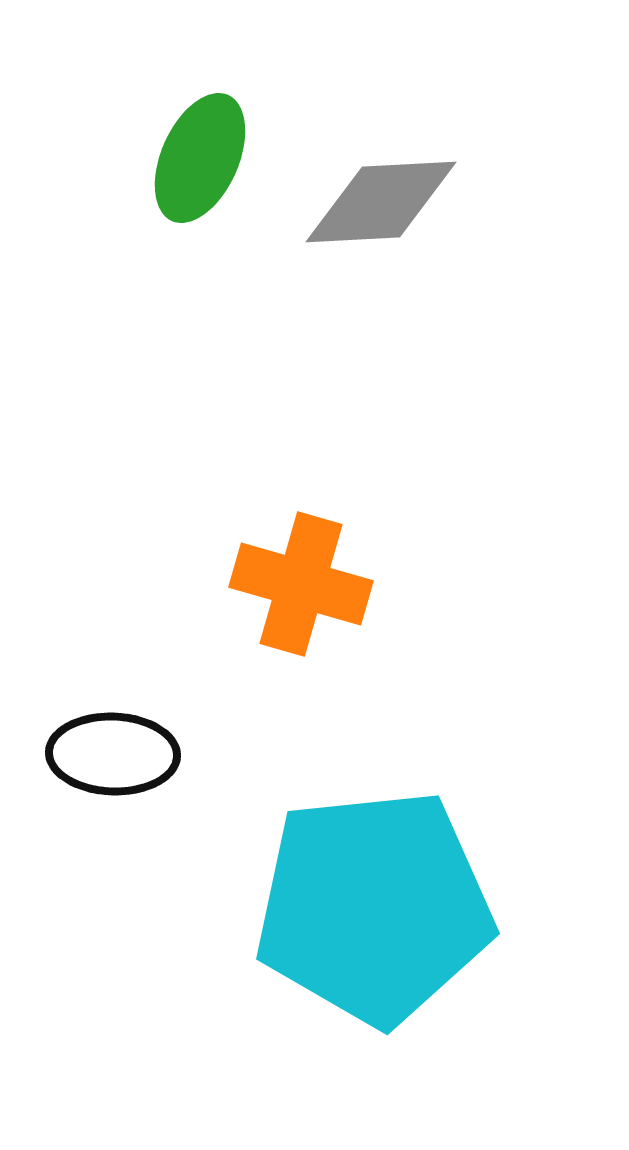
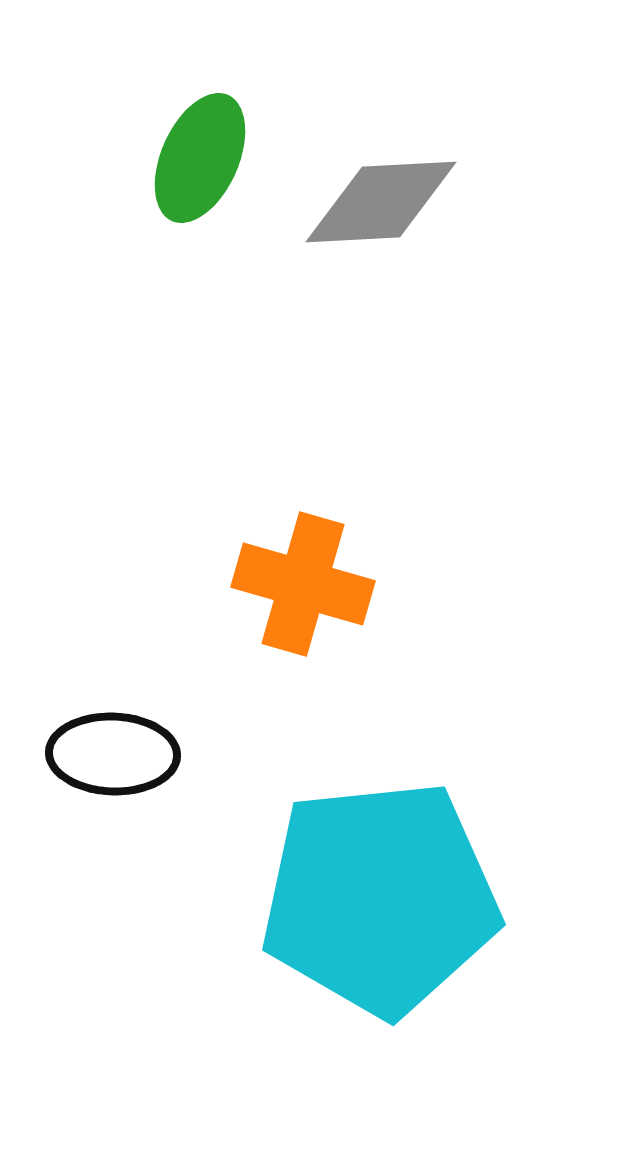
orange cross: moved 2 px right
cyan pentagon: moved 6 px right, 9 px up
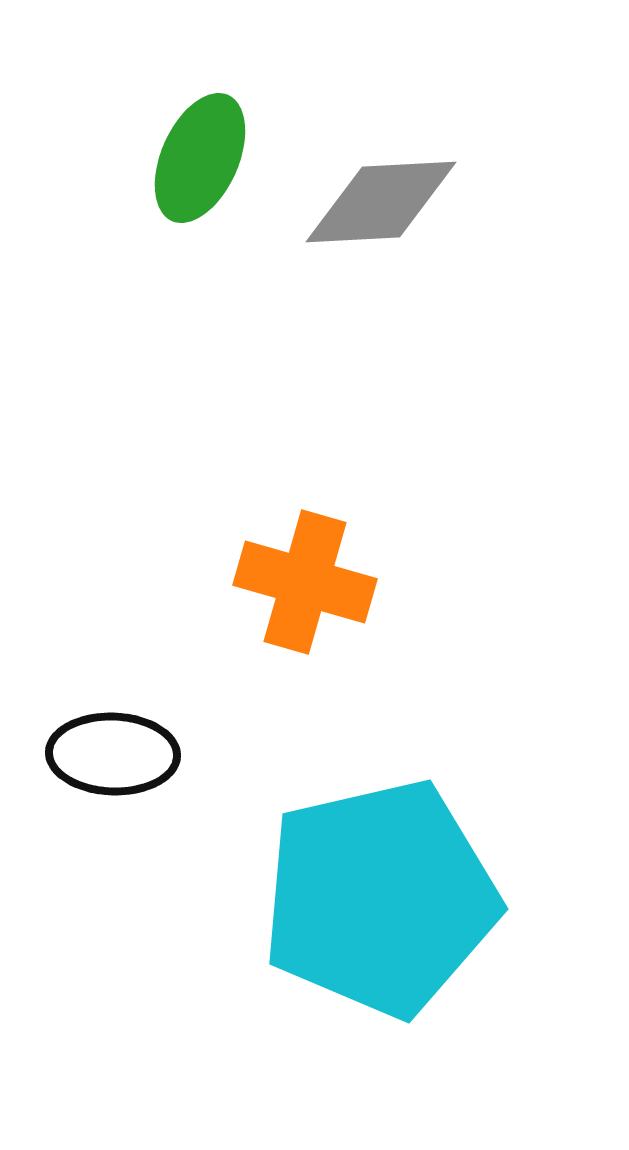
orange cross: moved 2 px right, 2 px up
cyan pentagon: rotated 7 degrees counterclockwise
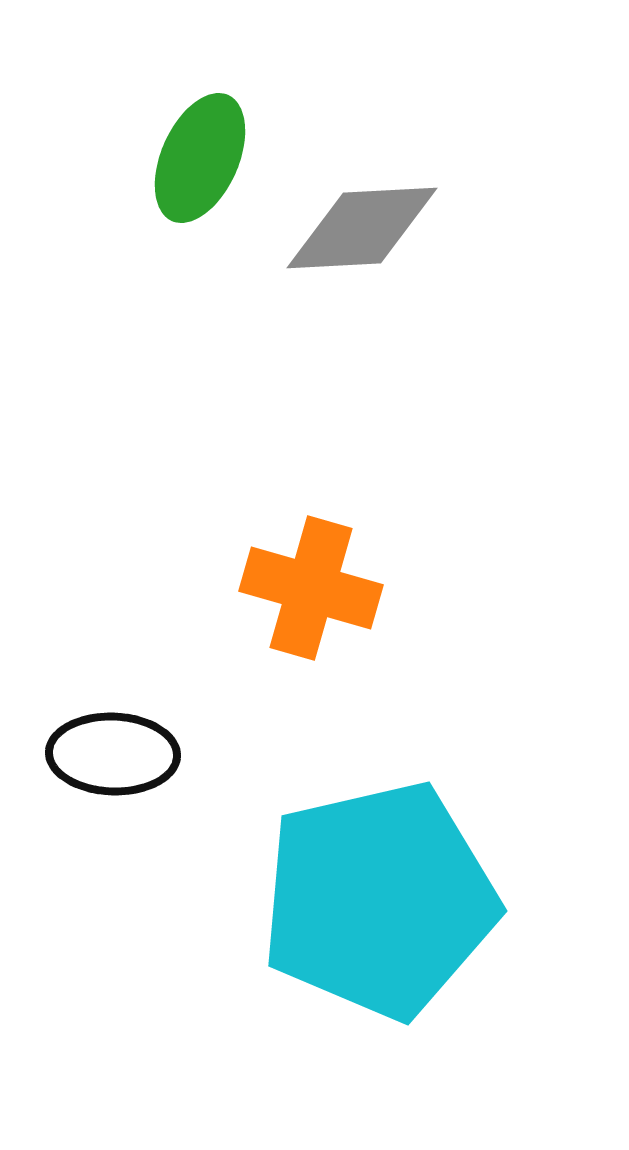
gray diamond: moved 19 px left, 26 px down
orange cross: moved 6 px right, 6 px down
cyan pentagon: moved 1 px left, 2 px down
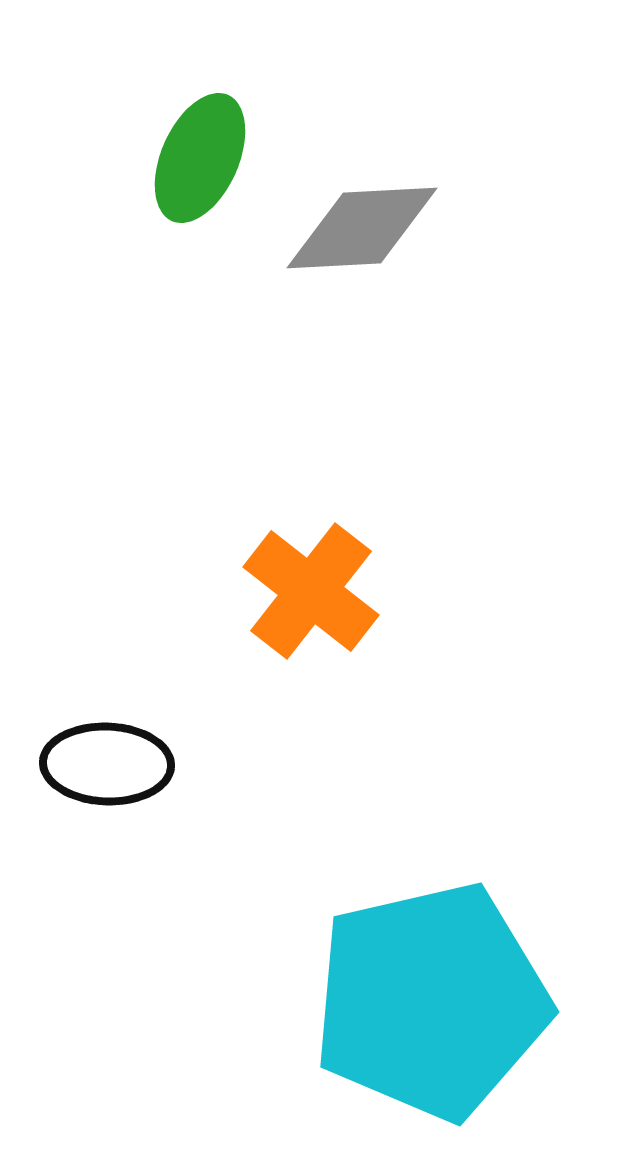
orange cross: moved 3 px down; rotated 22 degrees clockwise
black ellipse: moved 6 px left, 10 px down
cyan pentagon: moved 52 px right, 101 px down
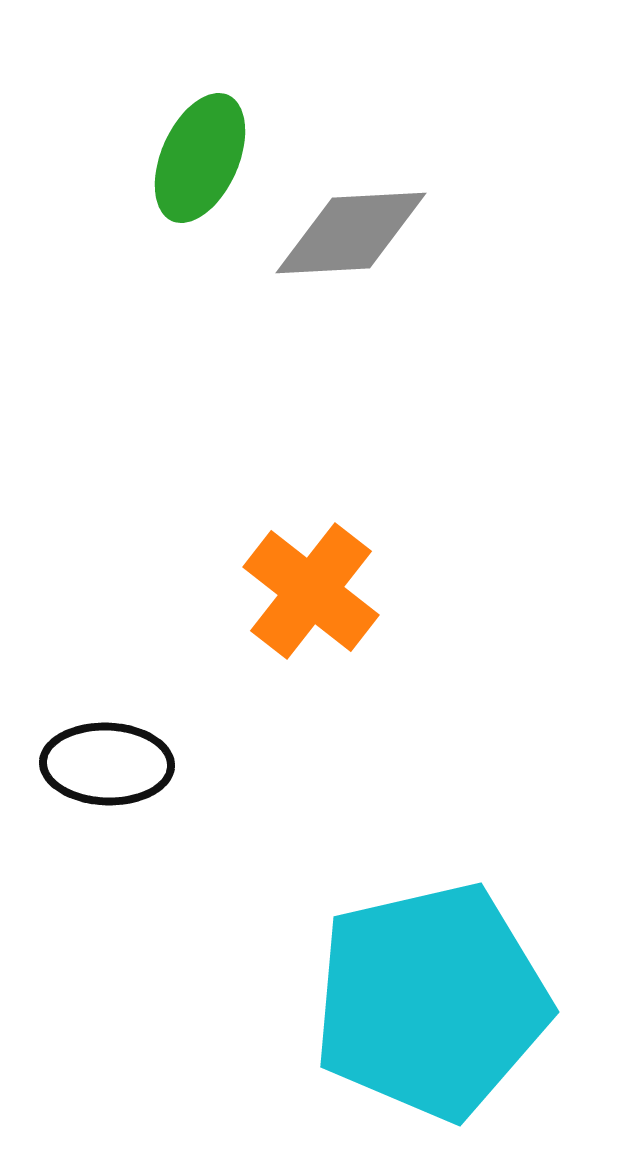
gray diamond: moved 11 px left, 5 px down
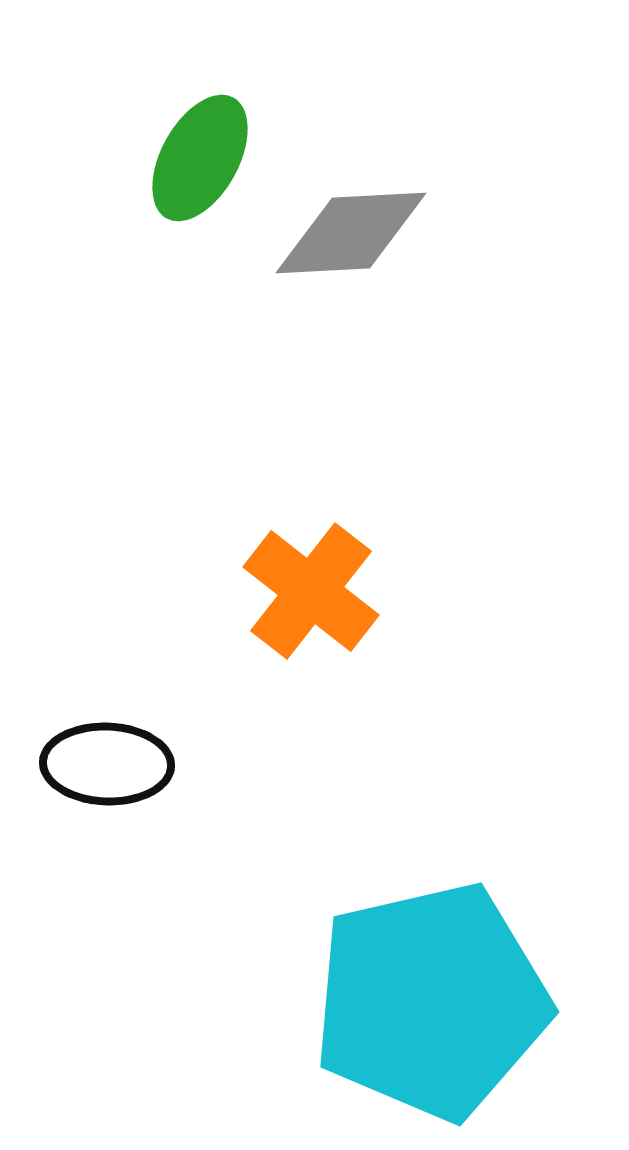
green ellipse: rotated 5 degrees clockwise
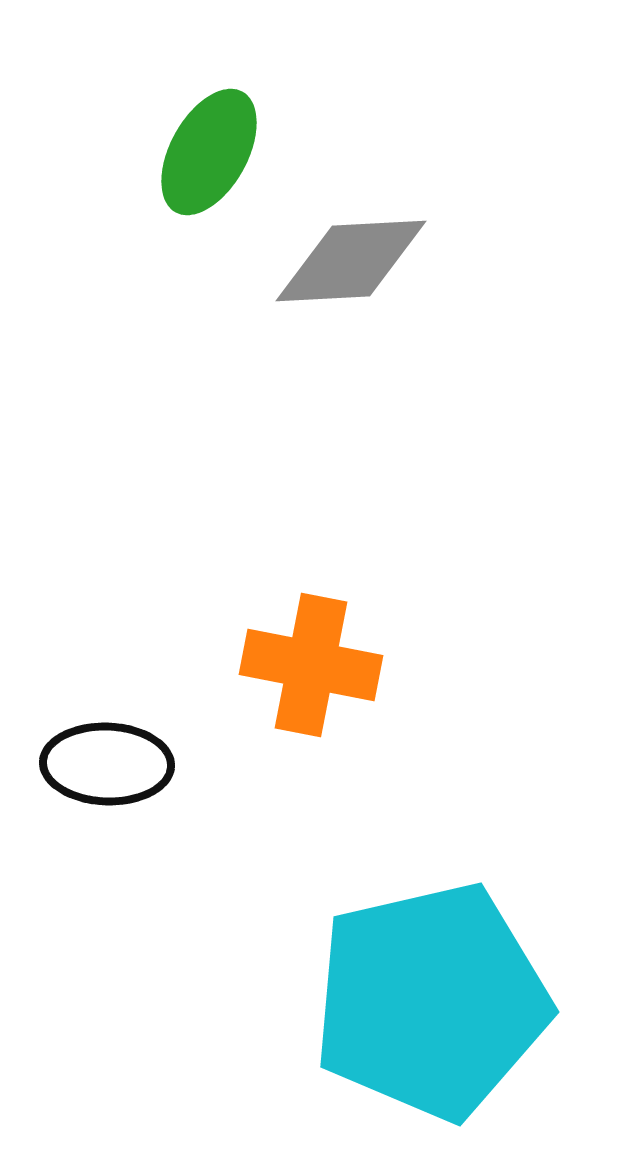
green ellipse: moved 9 px right, 6 px up
gray diamond: moved 28 px down
orange cross: moved 74 px down; rotated 27 degrees counterclockwise
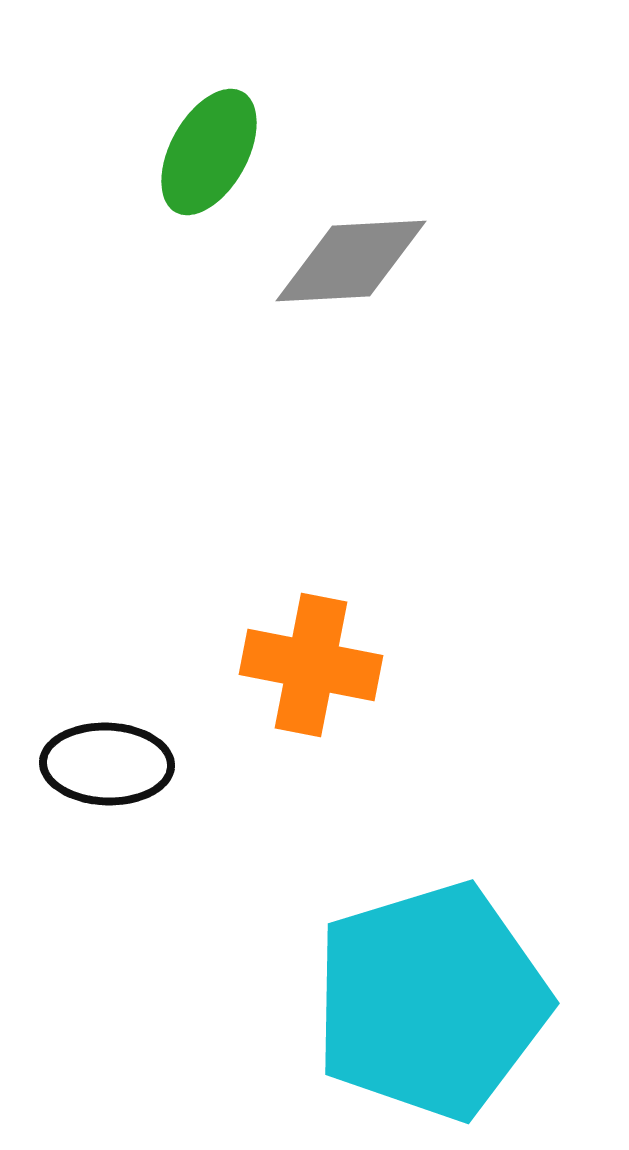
cyan pentagon: rotated 4 degrees counterclockwise
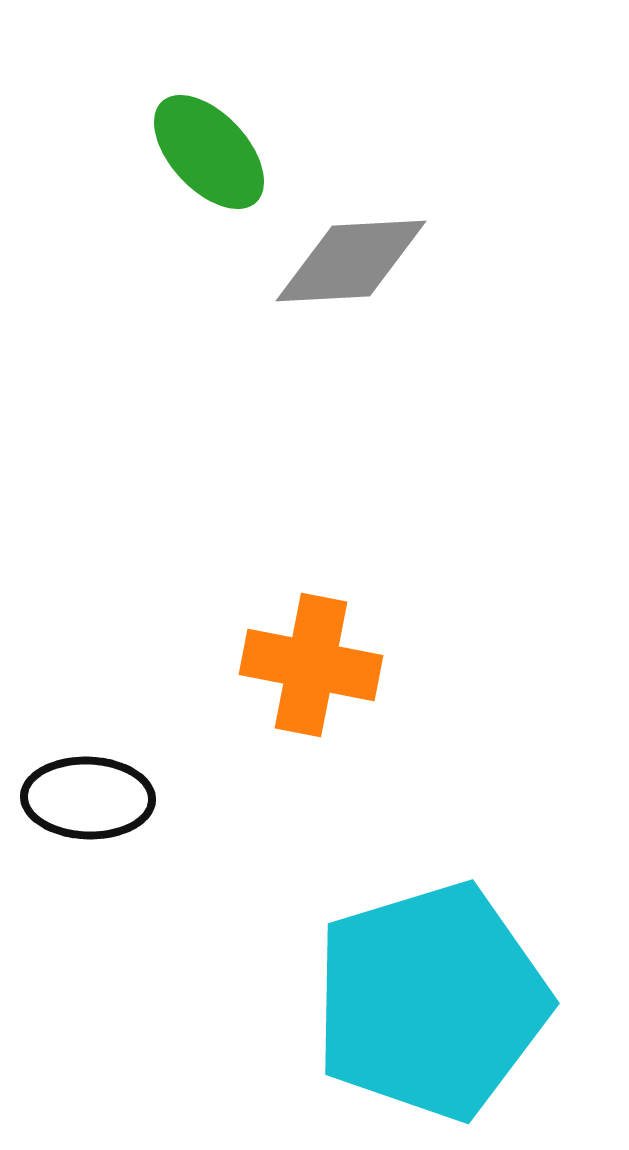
green ellipse: rotated 72 degrees counterclockwise
black ellipse: moved 19 px left, 34 px down
